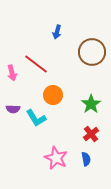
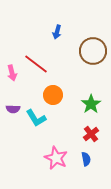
brown circle: moved 1 px right, 1 px up
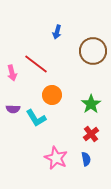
orange circle: moved 1 px left
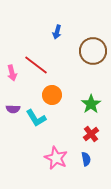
red line: moved 1 px down
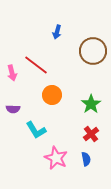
cyan L-shape: moved 12 px down
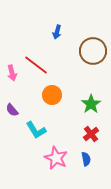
purple semicircle: moved 1 px left, 1 px down; rotated 48 degrees clockwise
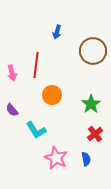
red line: rotated 60 degrees clockwise
red cross: moved 4 px right
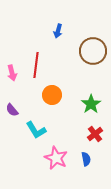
blue arrow: moved 1 px right, 1 px up
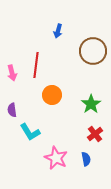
purple semicircle: rotated 32 degrees clockwise
cyan L-shape: moved 6 px left, 2 px down
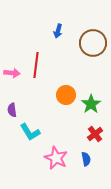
brown circle: moved 8 px up
pink arrow: rotated 70 degrees counterclockwise
orange circle: moved 14 px right
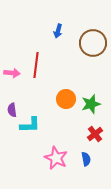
orange circle: moved 4 px down
green star: rotated 18 degrees clockwise
cyan L-shape: moved 7 px up; rotated 60 degrees counterclockwise
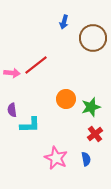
blue arrow: moved 6 px right, 9 px up
brown circle: moved 5 px up
red line: rotated 45 degrees clockwise
green star: moved 3 px down
